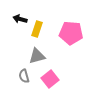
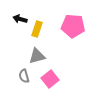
pink pentagon: moved 2 px right, 7 px up
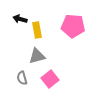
yellow rectangle: moved 1 px down; rotated 28 degrees counterclockwise
gray semicircle: moved 2 px left, 2 px down
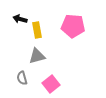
pink square: moved 1 px right, 5 px down
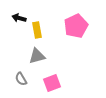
black arrow: moved 1 px left, 1 px up
pink pentagon: moved 3 px right; rotated 30 degrees counterclockwise
gray semicircle: moved 1 px left, 1 px down; rotated 16 degrees counterclockwise
pink square: moved 1 px right, 1 px up; rotated 18 degrees clockwise
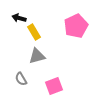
yellow rectangle: moved 3 px left, 2 px down; rotated 21 degrees counterclockwise
pink square: moved 2 px right, 3 px down
